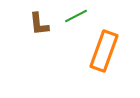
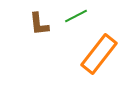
orange rectangle: moved 5 px left, 3 px down; rotated 18 degrees clockwise
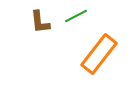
brown L-shape: moved 1 px right, 2 px up
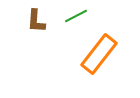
brown L-shape: moved 4 px left, 1 px up; rotated 10 degrees clockwise
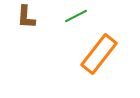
brown L-shape: moved 10 px left, 4 px up
